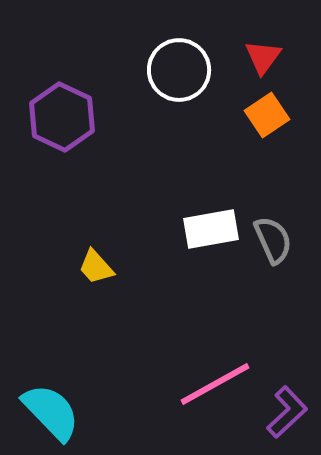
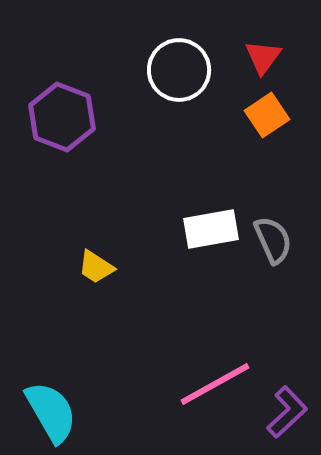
purple hexagon: rotated 4 degrees counterclockwise
yellow trapezoid: rotated 15 degrees counterclockwise
cyan semicircle: rotated 14 degrees clockwise
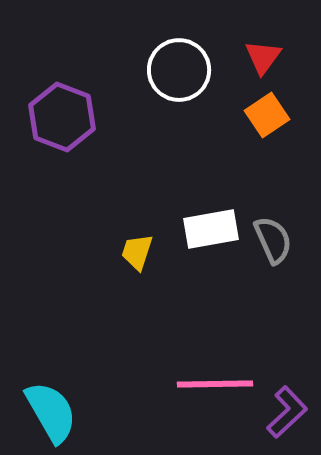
yellow trapezoid: moved 41 px right, 15 px up; rotated 75 degrees clockwise
pink line: rotated 28 degrees clockwise
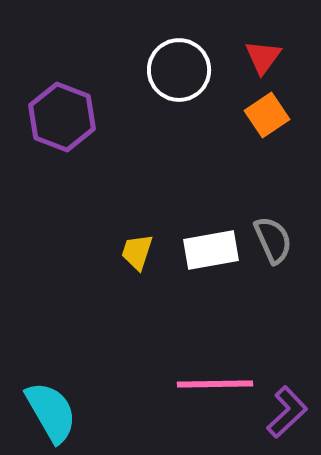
white rectangle: moved 21 px down
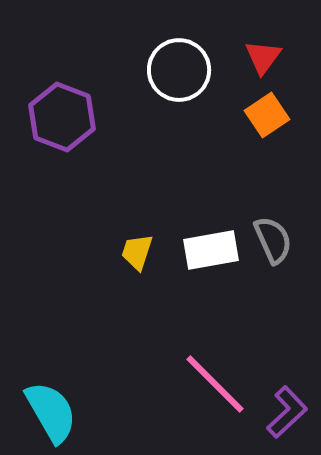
pink line: rotated 46 degrees clockwise
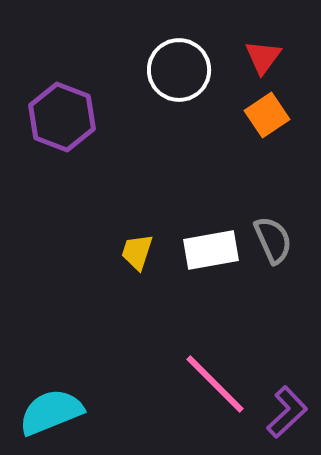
cyan semicircle: rotated 82 degrees counterclockwise
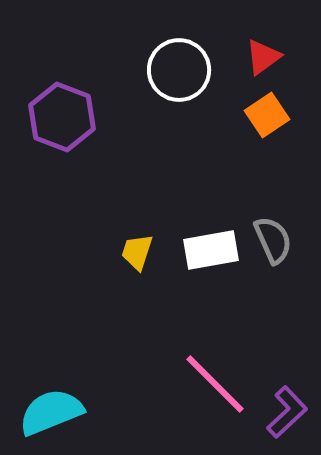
red triangle: rotated 18 degrees clockwise
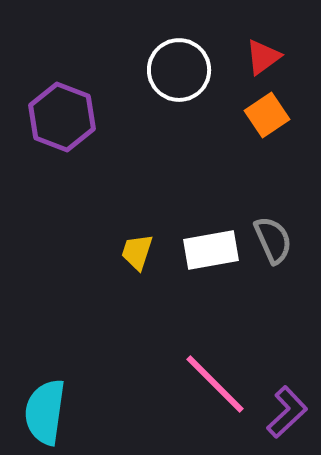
cyan semicircle: moved 6 px left; rotated 60 degrees counterclockwise
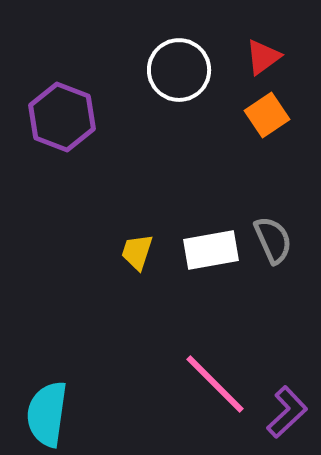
cyan semicircle: moved 2 px right, 2 px down
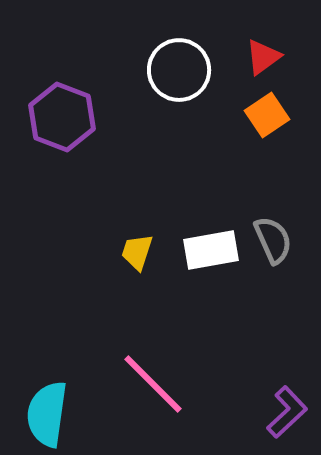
pink line: moved 62 px left
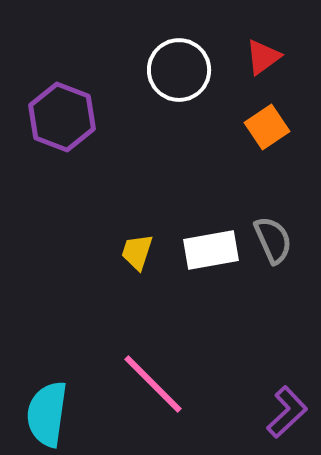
orange square: moved 12 px down
